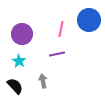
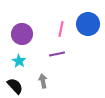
blue circle: moved 1 px left, 4 px down
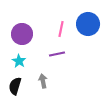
black semicircle: rotated 120 degrees counterclockwise
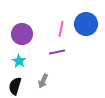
blue circle: moved 2 px left
purple line: moved 2 px up
gray arrow: rotated 144 degrees counterclockwise
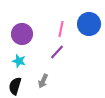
blue circle: moved 3 px right
purple line: rotated 35 degrees counterclockwise
cyan star: rotated 16 degrees counterclockwise
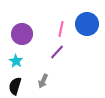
blue circle: moved 2 px left
cyan star: moved 3 px left; rotated 16 degrees clockwise
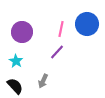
purple circle: moved 2 px up
black semicircle: rotated 120 degrees clockwise
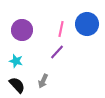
purple circle: moved 2 px up
cyan star: rotated 16 degrees counterclockwise
black semicircle: moved 2 px right, 1 px up
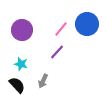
pink line: rotated 28 degrees clockwise
cyan star: moved 5 px right, 3 px down
